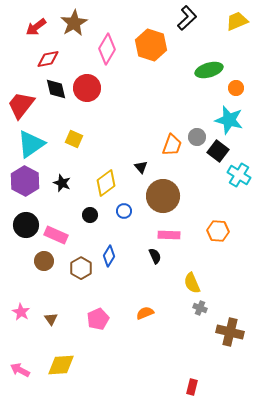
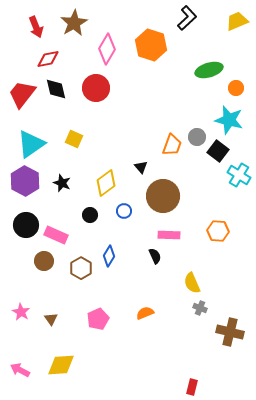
red arrow at (36, 27): rotated 75 degrees counterclockwise
red circle at (87, 88): moved 9 px right
red trapezoid at (21, 105): moved 1 px right, 11 px up
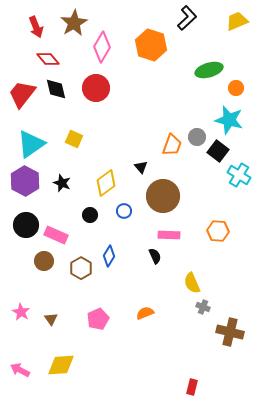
pink diamond at (107, 49): moved 5 px left, 2 px up
red diamond at (48, 59): rotated 60 degrees clockwise
gray cross at (200, 308): moved 3 px right, 1 px up
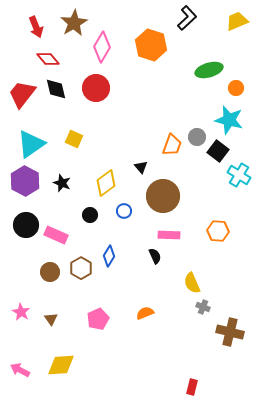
brown circle at (44, 261): moved 6 px right, 11 px down
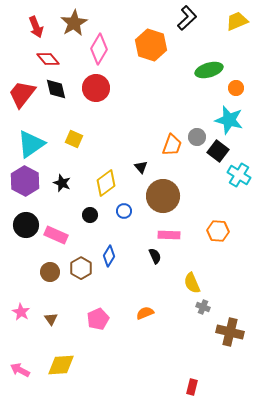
pink diamond at (102, 47): moved 3 px left, 2 px down
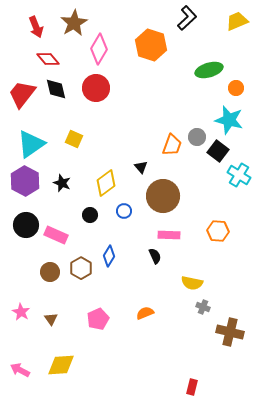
yellow semicircle at (192, 283): rotated 55 degrees counterclockwise
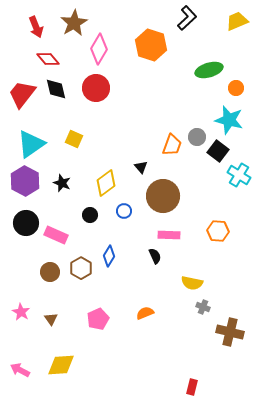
black circle at (26, 225): moved 2 px up
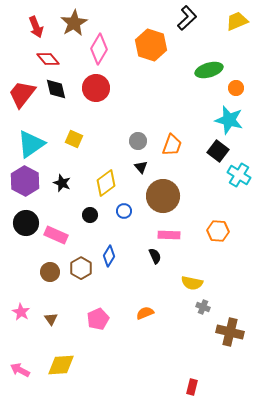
gray circle at (197, 137): moved 59 px left, 4 px down
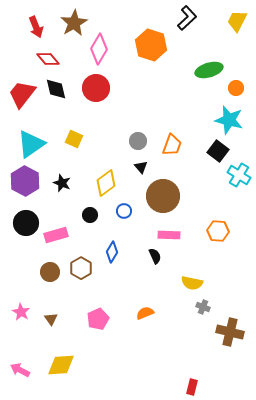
yellow trapezoid at (237, 21): rotated 40 degrees counterclockwise
pink rectangle at (56, 235): rotated 40 degrees counterclockwise
blue diamond at (109, 256): moved 3 px right, 4 px up
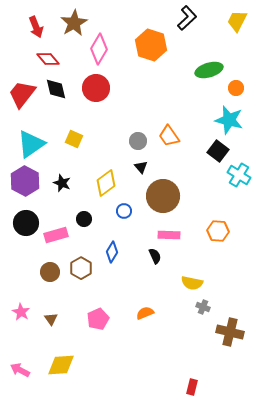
orange trapezoid at (172, 145): moved 3 px left, 9 px up; rotated 125 degrees clockwise
black circle at (90, 215): moved 6 px left, 4 px down
